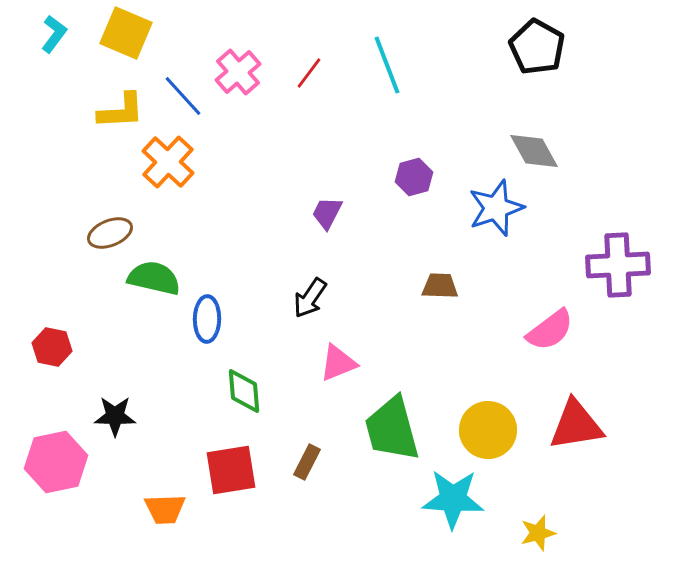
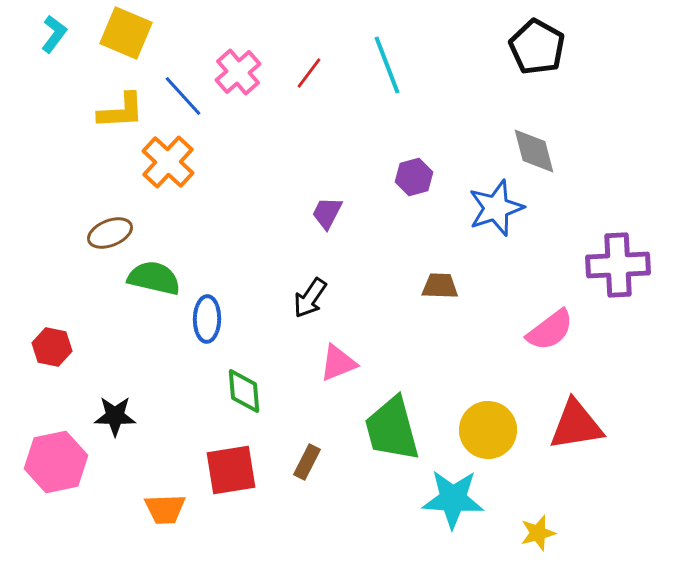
gray diamond: rotated 14 degrees clockwise
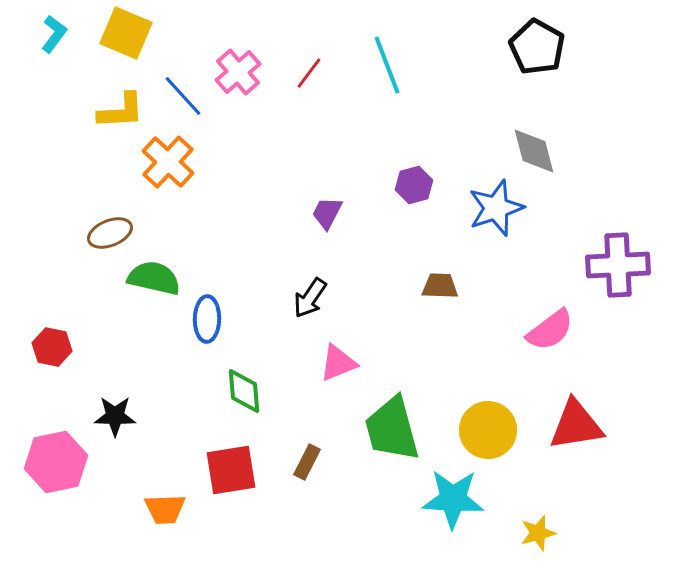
purple hexagon: moved 8 px down
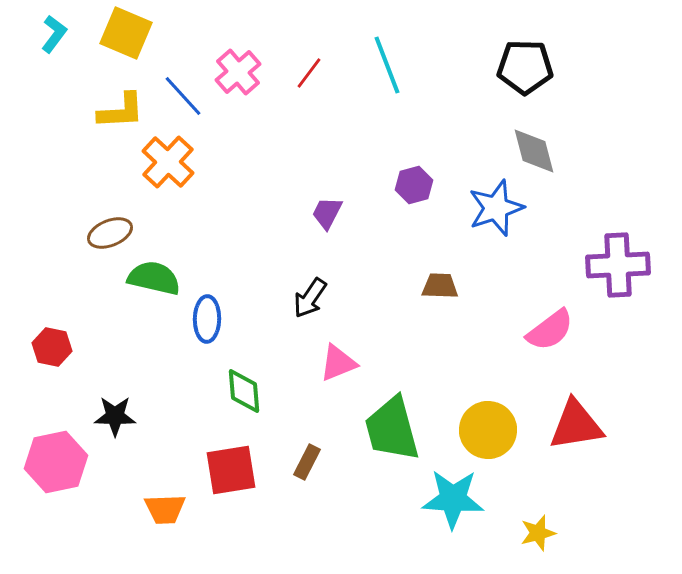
black pentagon: moved 12 px left, 20 px down; rotated 28 degrees counterclockwise
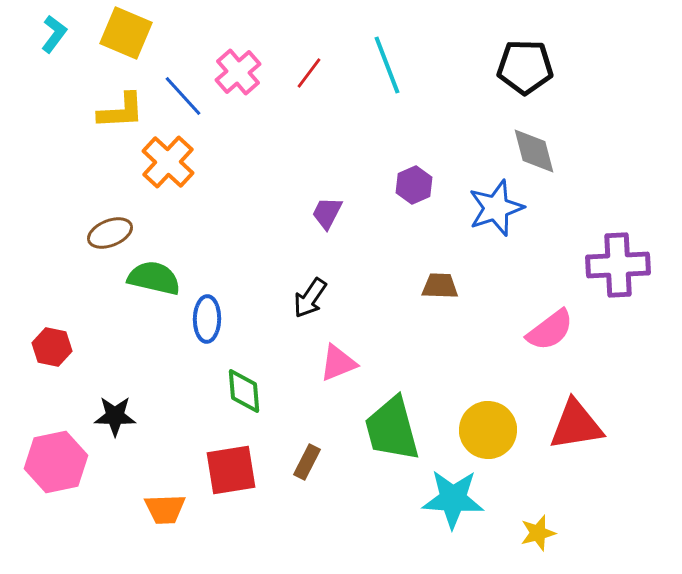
purple hexagon: rotated 9 degrees counterclockwise
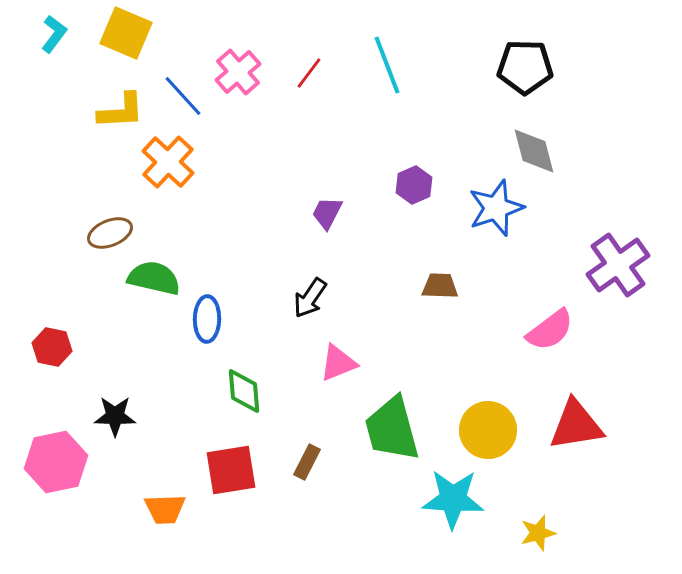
purple cross: rotated 32 degrees counterclockwise
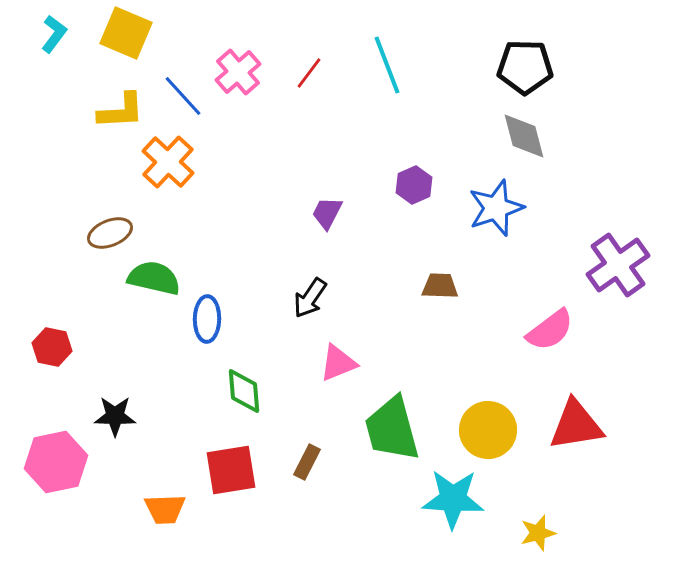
gray diamond: moved 10 px left, 15 px up
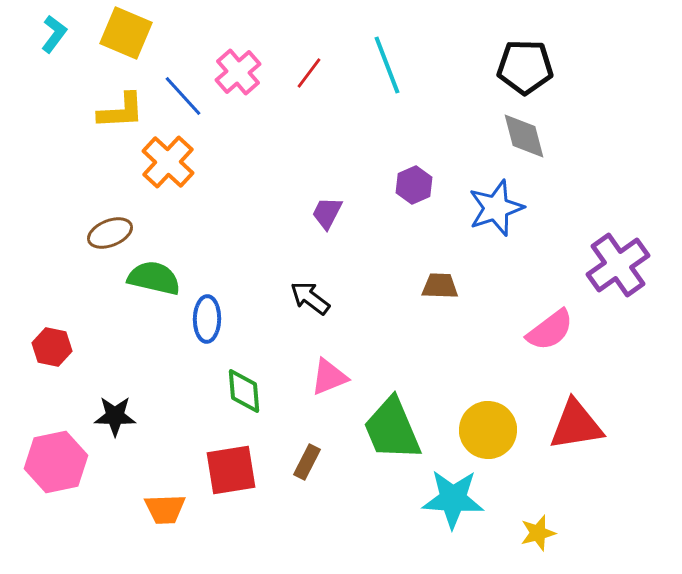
black arrow: rotated 93 degrees clockwise
pink triangle: moved 9 px left, 14 px down
green trapezoid: rotated 8 degrees counterclockwise
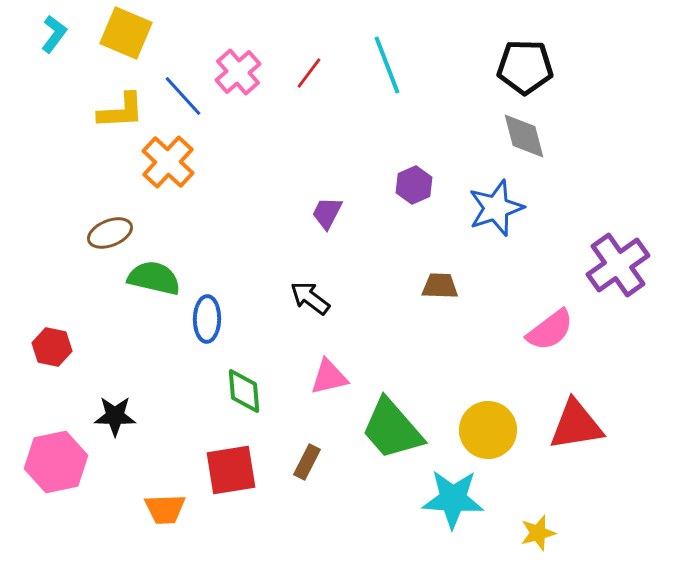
pink triangle: rotated 9 degrees clockwise
green trapezoid: rotated 18 degrees counterclockwise
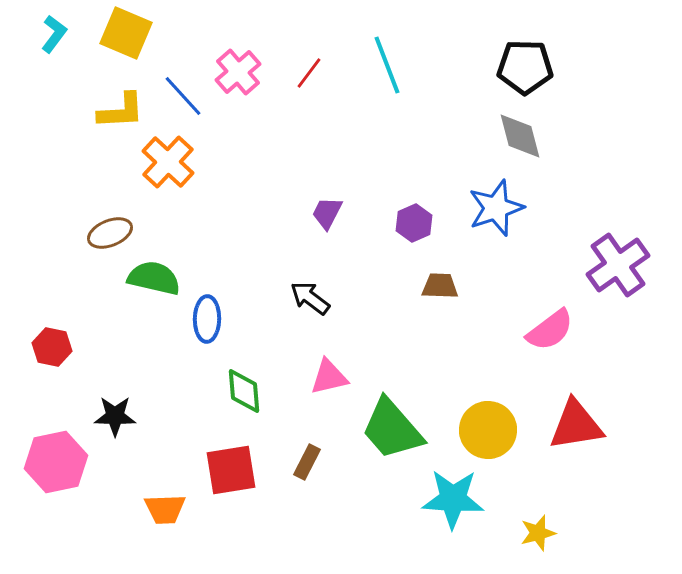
gray diamond: moved 4 px left
purple hexagon: moved 38 px down
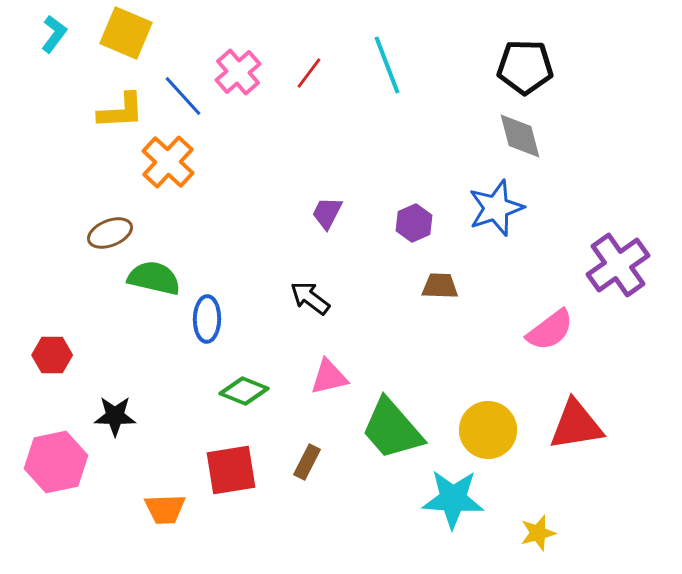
red hexagon: moved 8 px down; rotated 12 degrees counterclockwise
green diamond: rotated 63 degrees counterclockwise
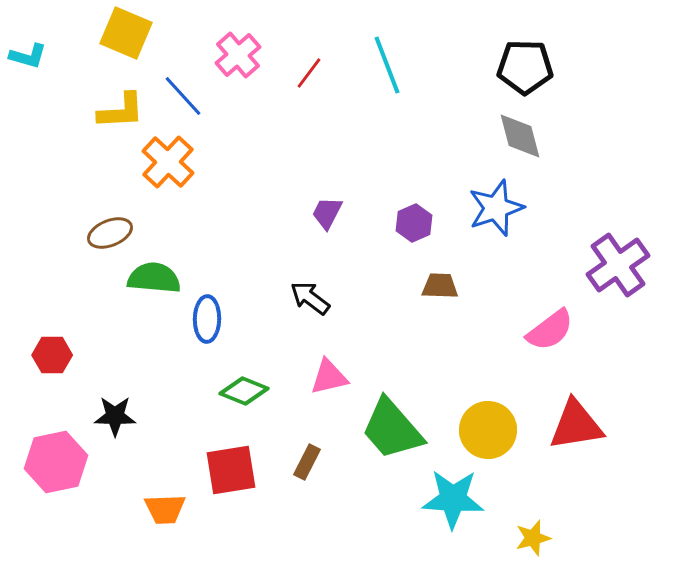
cyan L-shape: moved 26 px left, 22 px down; rotated 69 degrees clockwise
pink cross: moved 17 px up
green semicircle: rotated 8 degrees counterclockwise
yellow star: moved 5 px left, 5 px down
